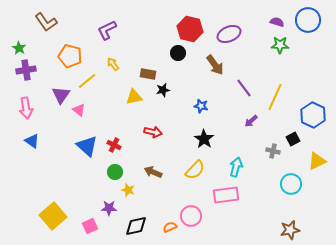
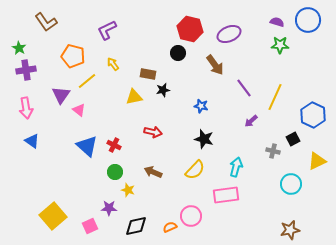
orange pentagon at (70, 56): moved 3 px right
black star at (204, 139): rotated 18 degrees counterclockwise
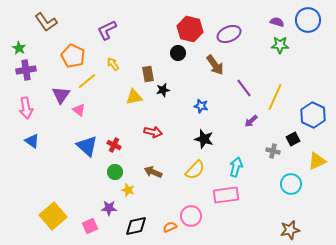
orange pentagon at (73, 56): rotated 10 degrees clockwise
brown rectangle at (148, 74): rotated 70 degrees clockwise
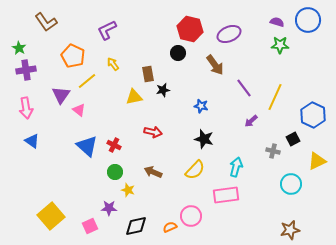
yellow square at (53, 216): moved 2 px left
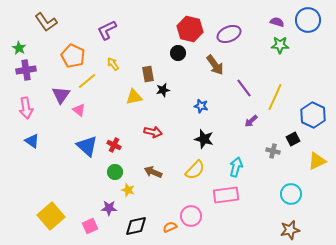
cyan circle at (291, 184): moved 10 px down
